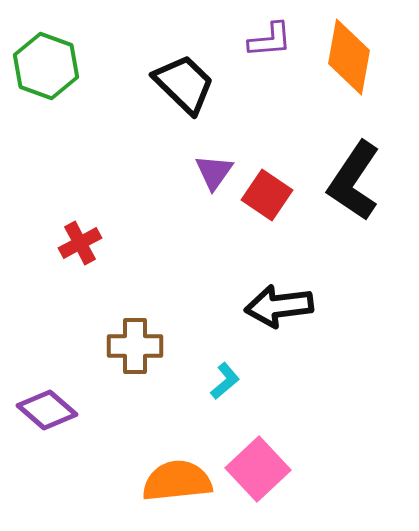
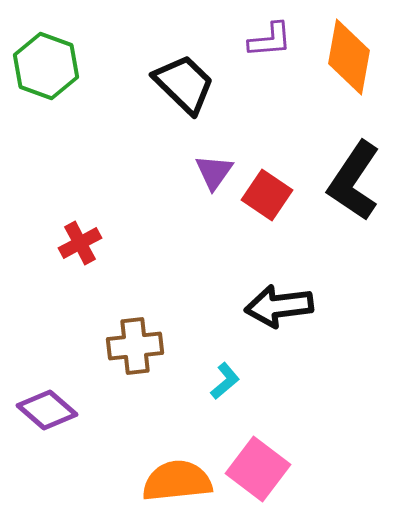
brown cross: rotated 6 degrees counterclockwise
pink square: rotated 10 degrees counterclockwise
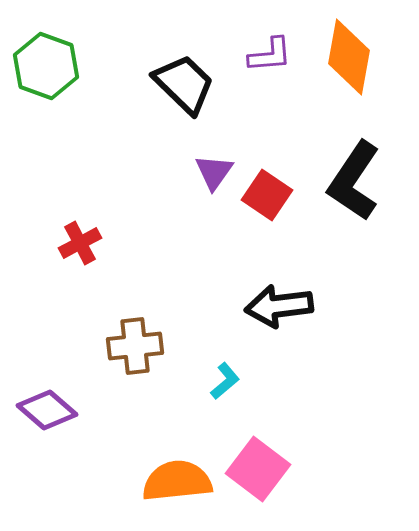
purple L-shape: moved 15 px down
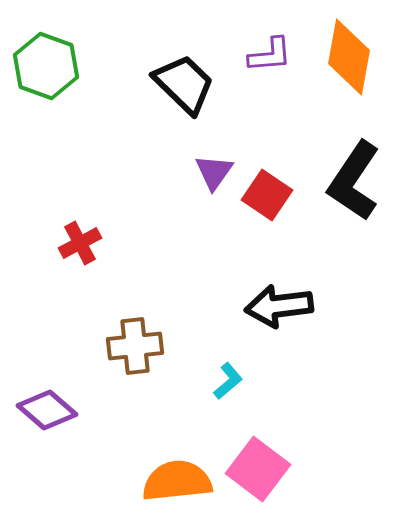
cyan L-shape: moved 3 px right
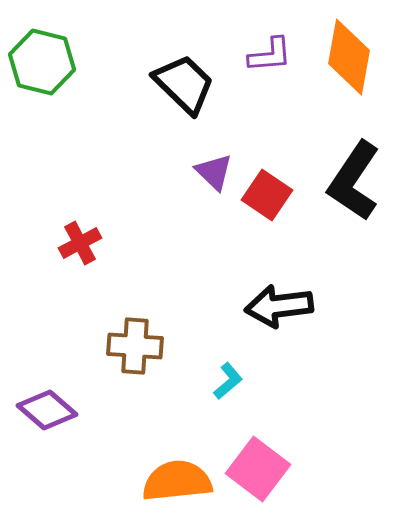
green hexagon: moved 4 px left, 4 px up; rotated 6 degrees counterclockwise
purple triangle: rotated 21 degrees counterclockwise
brown cross: rotated 10 degrees clockwise
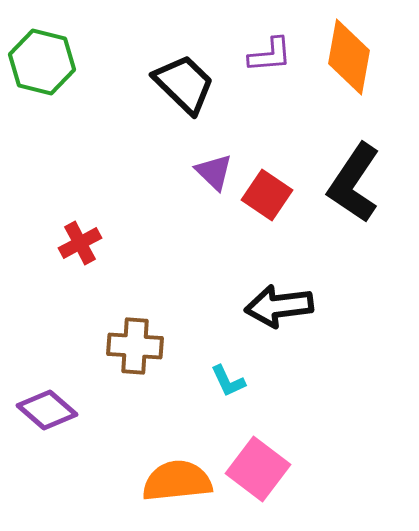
black L-shape: moved 2 px down
cyan L-shape: rotated 105 degrees clockwise
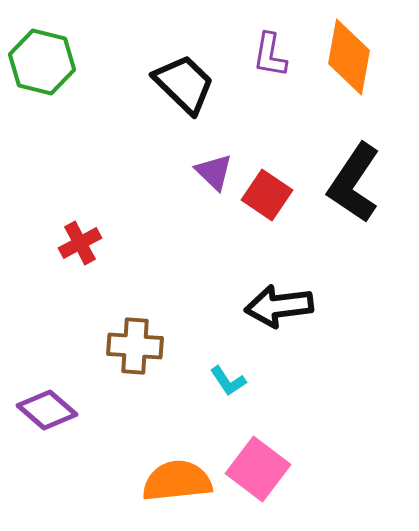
purple L-shape: rotated 105 degrees clockwise
cyan L-shape: rotated 9 degrees counterclockwise
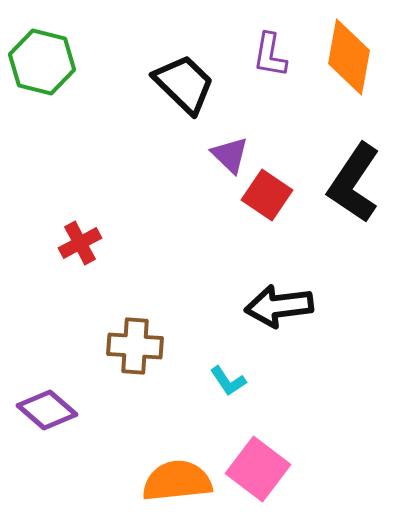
purple triangle: moved 16 px right, 17 px up
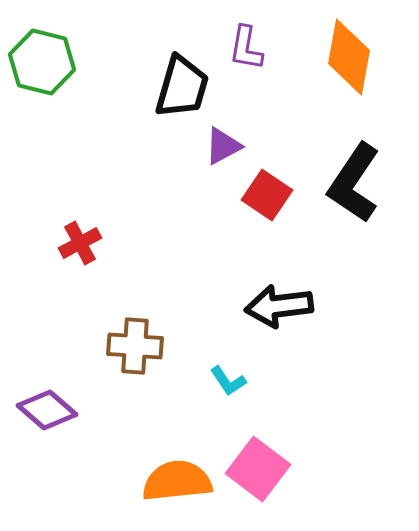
purple L-shape: moved 24 px left, 7 px up
black trapezoid: moved 2 px left, 3 px down; rotated 62 degrees clockwise
purple triangle: moved 7 px left, 9 px up; rotated 48 degrees clockwise
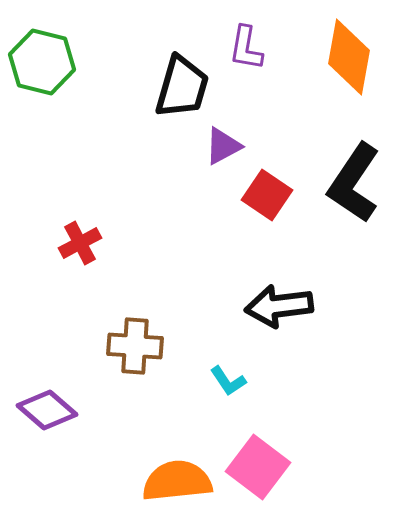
pink square: moved 2 px up
